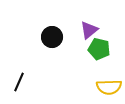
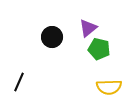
purple triangle: moved 1 px left, 2 px up
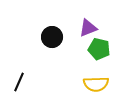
purple triangle: rotated 18 degrees clockwise
yellow semicircle: moved 13 px left, 3 px up
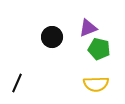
black line: moved 2 px left, 1 px down
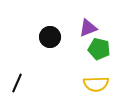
black circle: moved 2 px left
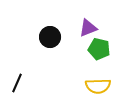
yellow semicircle: moved 2 px right, 2 px down
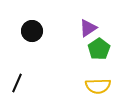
purple triangle: rotated 12 degrees counterclockwise
black circle: moved 18 px left, 6 px up
green pentagon: rotated 25 degrees clockwise
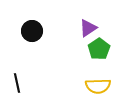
black line: rotated 36 degrees counterclockwise
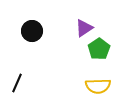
purple triangle: moved 4 px left
black line: rotated 36 degrees clockwise
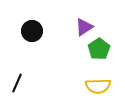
purple triangle: moved 1 px up
